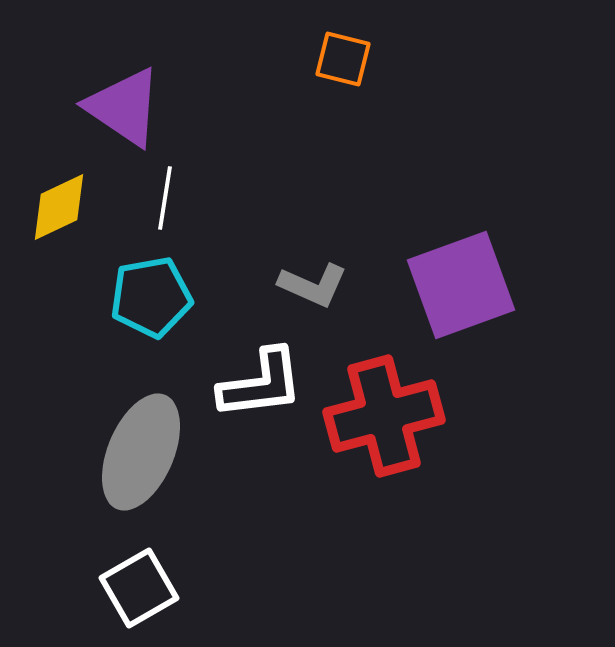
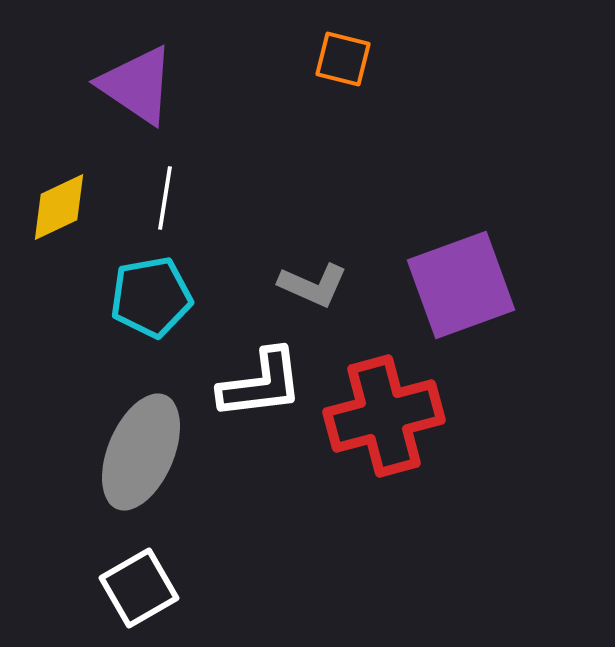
purple triangle: moved 13 px right, 22 px up
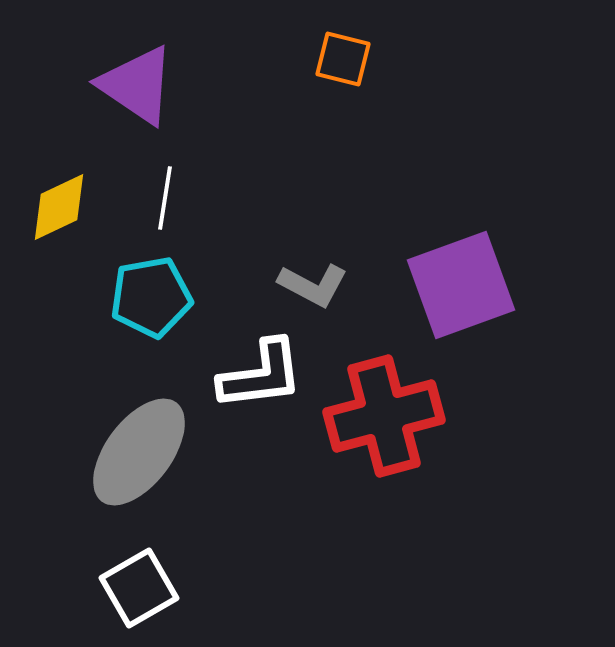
gray L-shape: rotated 4 degrees clockwise
white L-shape: moved 9 px up
gray ellipse: moved 2 px left; rotated 14 degrees clockwise
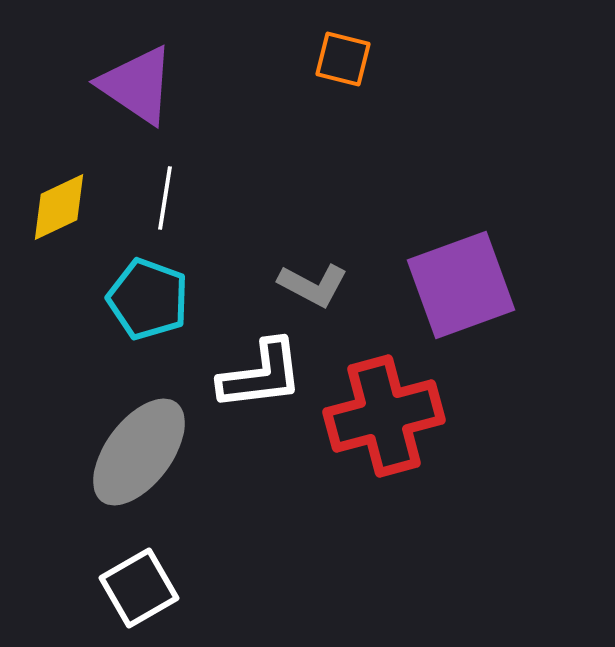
cyan pentagon: moved 3 px left, 2 px down; rotated 30 degrees clockwise
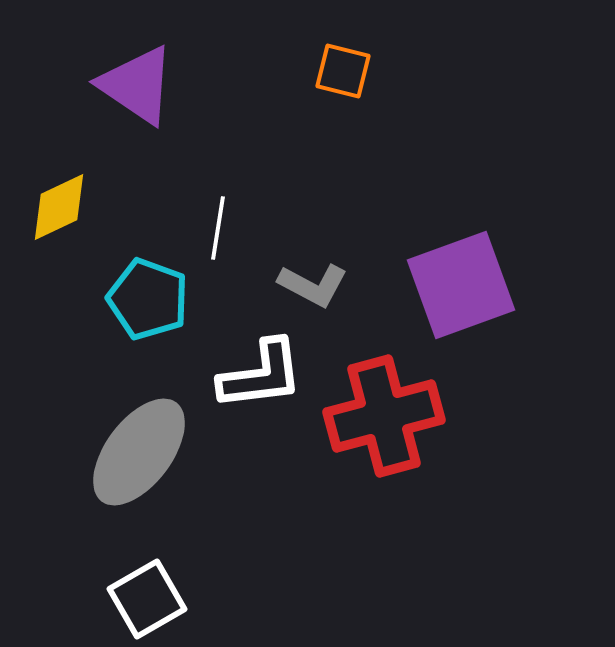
orange square: moved 12 px down
white line: moved 53 px right, 30 px down
white square: moved 8 px right, 11 px down
